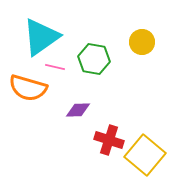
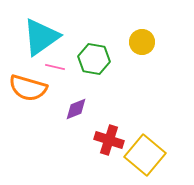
purple diamond: moved 2 px left, 1 px up; rotated 20 degrees counterclockwise
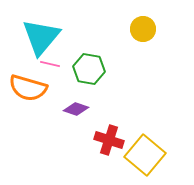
cyan triangle: rotated 15 degrees counterclockwise
yellow circle: moved 1 px right, 13 px up
green hexagon: moved 5 px left, 10 px down
pink line: moved 5 px left, 3 px up
purple diamond: rotated 40 degrees clockwise
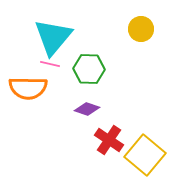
yellow circle: moved 2 px left
cyan triangle: moved 12 px right
green hexagon: rotated 8 degrees counterclockwise
orange semicircle: rotated 15 degrees counterclockwise
purple diamond: moved 11 px right
red cross: rotated 16 degrees clockwise
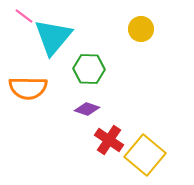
pink line: moved 26 px left, 48 px up; rotated 24 degrees clockwise
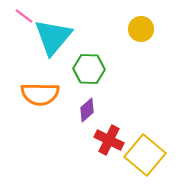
orange semicircle: moved 12 px right, 6 px down
purple diamond: moved 1 px down; rotated 60 degrees counterclockwise
red cross: rotated 8 degrees counterclockwise
